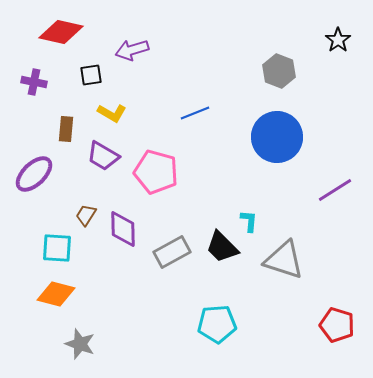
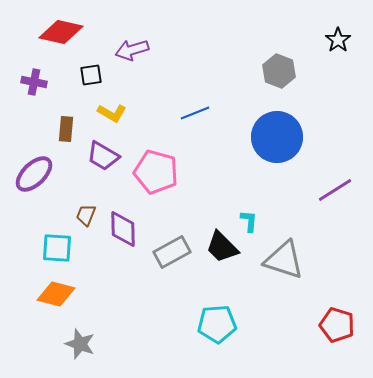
brown trapezoid: rotated 10 degrees counterclockwise
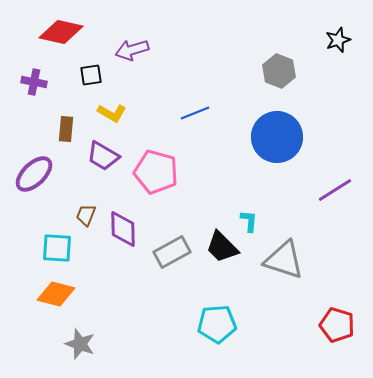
black star: rotated 15 degrees clockwise
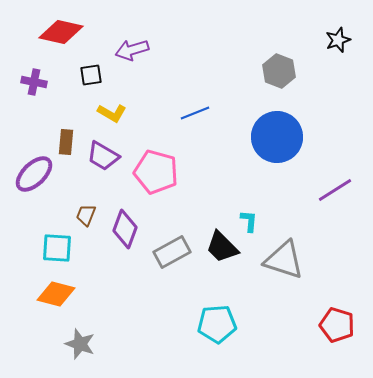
brown rectangle: moved 13 px down
purple diamond: moved 2 px right; rotated 21 degrees clockwise
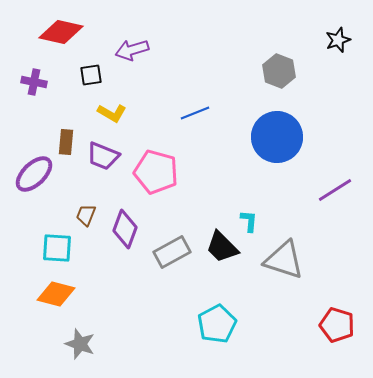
purple trapezoid: rotated 8 degrees counterclockwise
cyan pentagon: rotated 24 degrees counterclockwise
